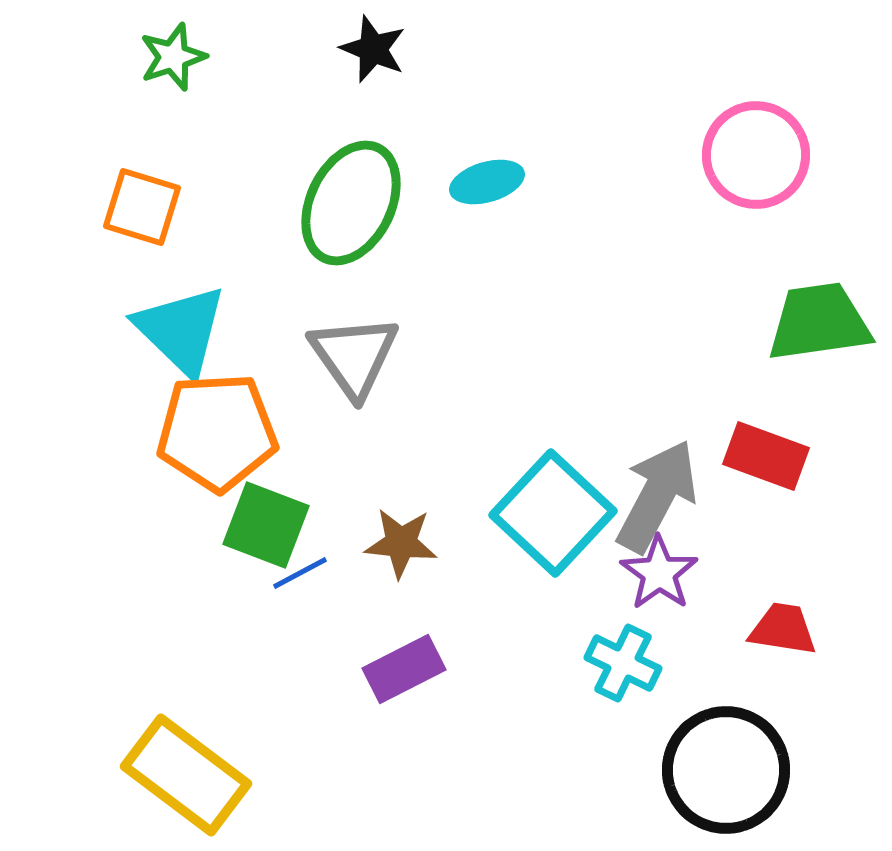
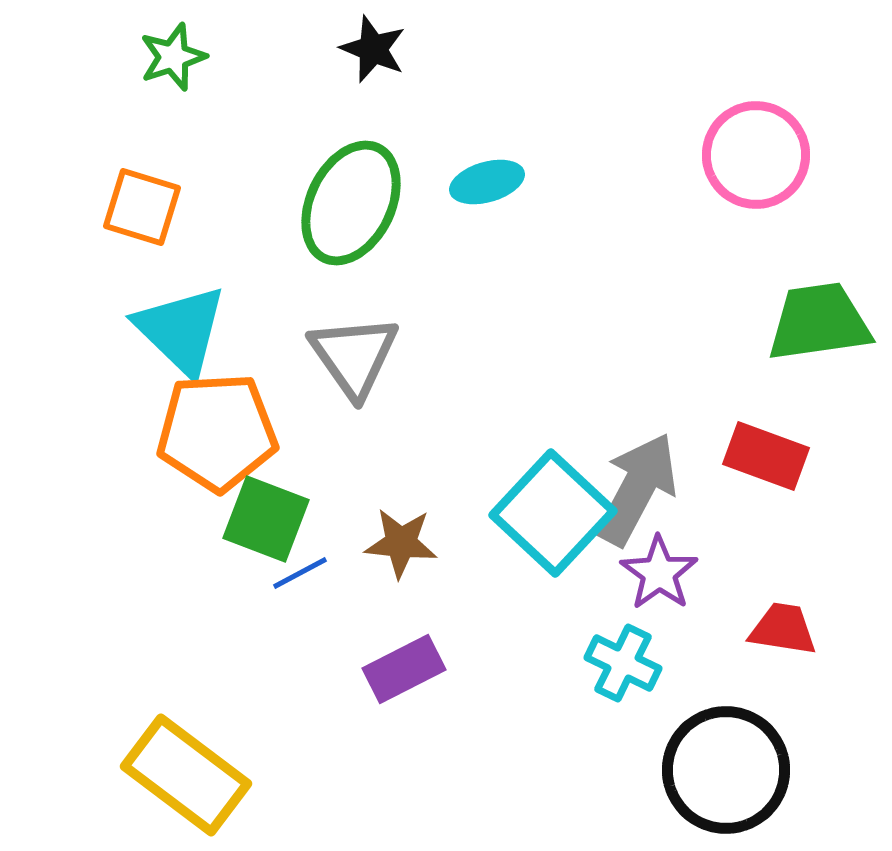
gray arrow: moved 20 px left, 7 px up
green square: moved 6 px up
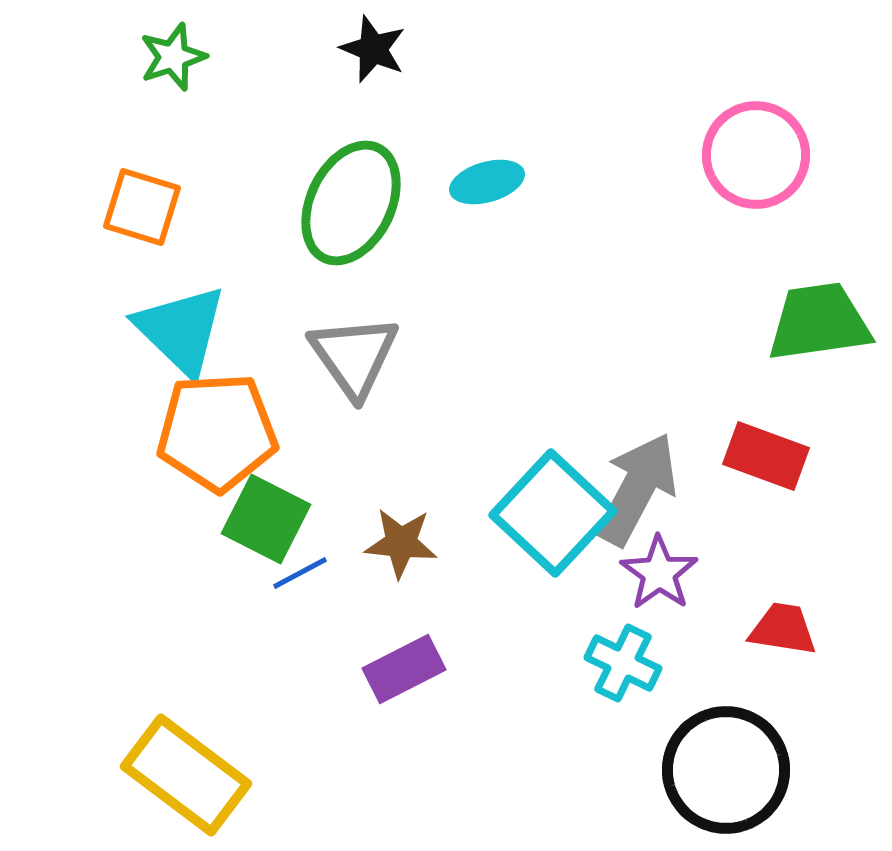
green square: rotated 6 degrees clockwise
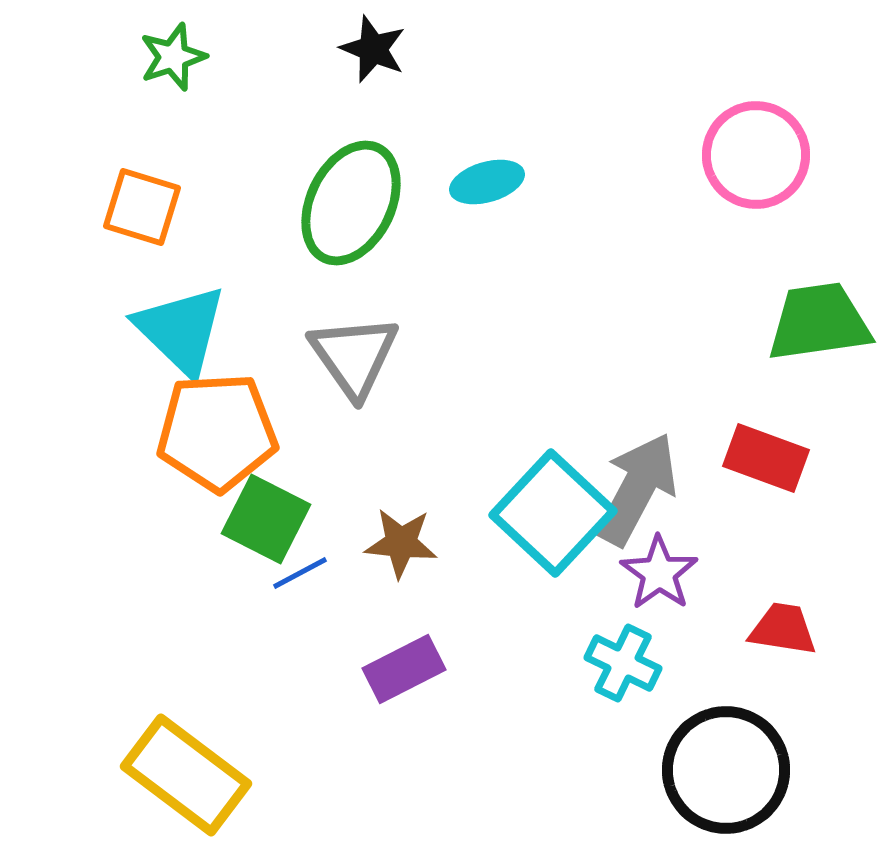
red rectangle: moved 2 px down
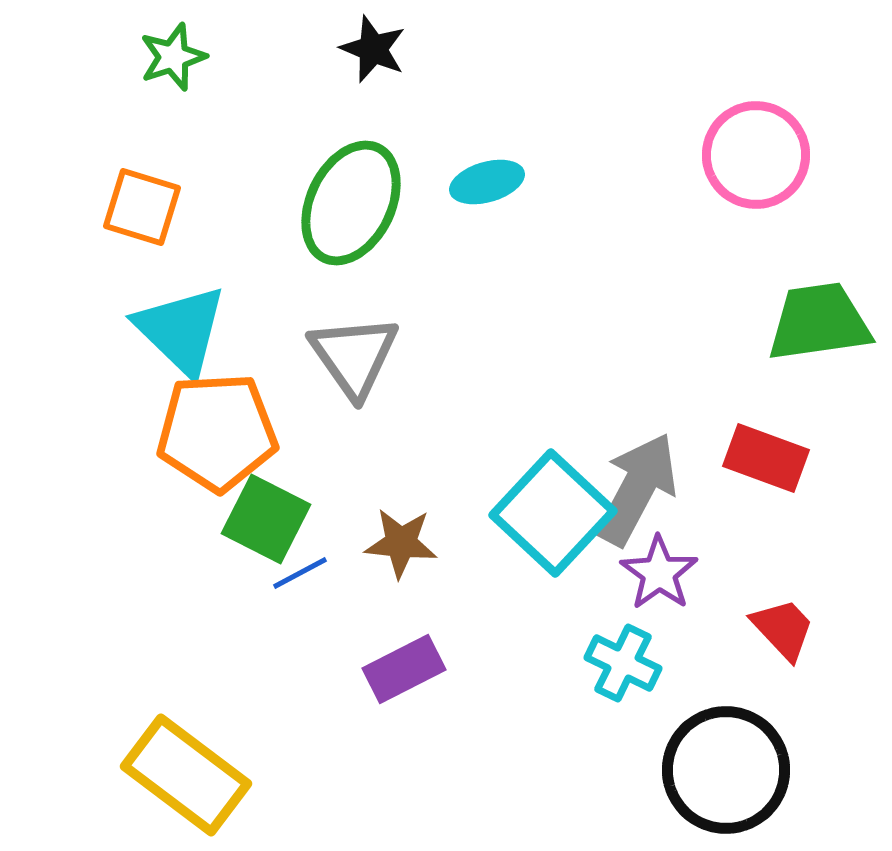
red trapezoid: rotated 38 degrees clockwise
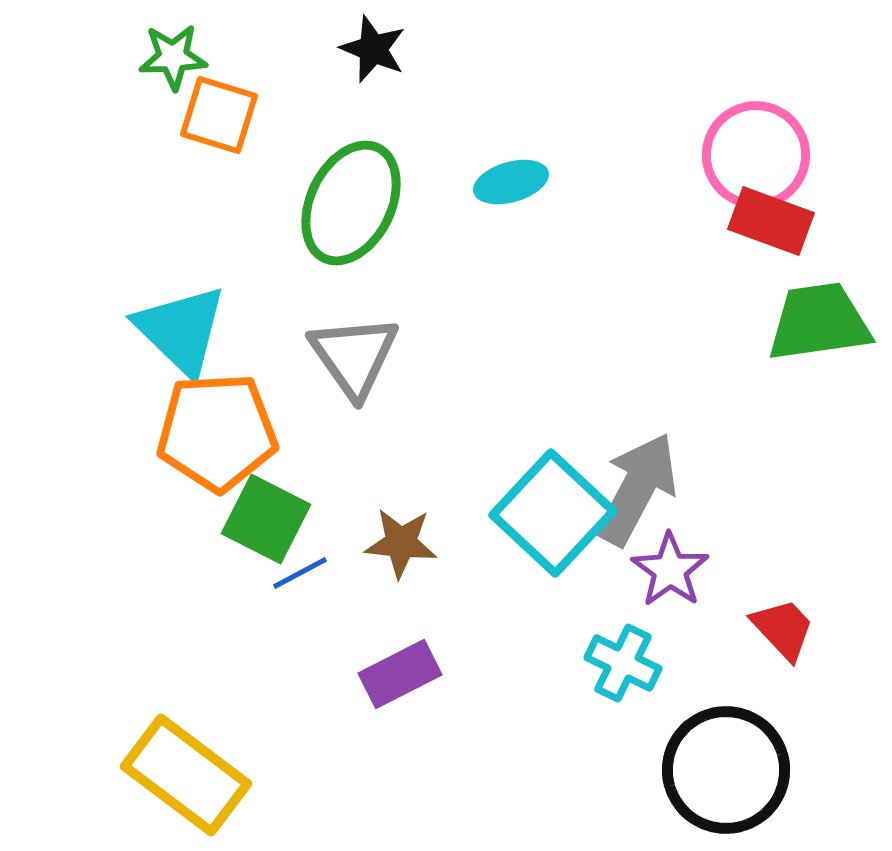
green star: rotated 16 degrees clockwise
cyan ellipse: moved 24 px right
orange square: moved 77 px right, 92 px up
red rectangle: moved 5 px right, 237 px up
purple star: moved 11 px right, 3 px up
purple rectangle: moved 4 px left, 5 px down
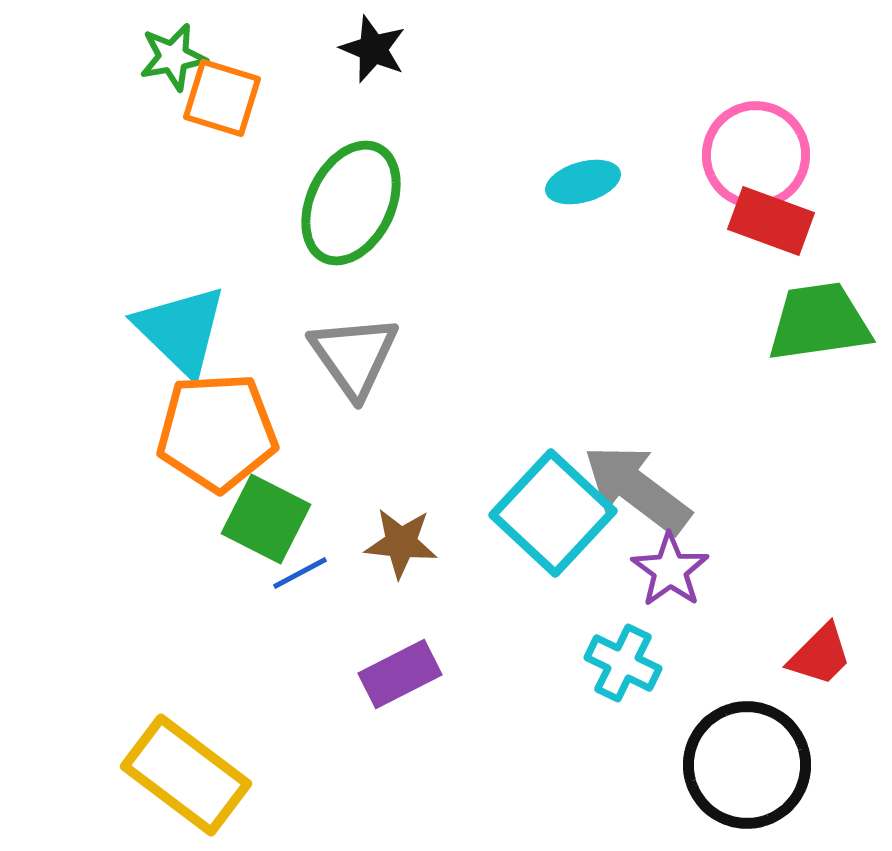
green star: rotated 8 degrees counterclockwise
orange square: moved 3 px right, 17 px up
cyan ellipse: moved 72 px right
gray arrow: rotated 81 degrees counterclockwise
red trapezoid: moved 37 px right, 26 px down; rotated 88 degrees clockwise
black circle: moved 21 px right, 5 px up
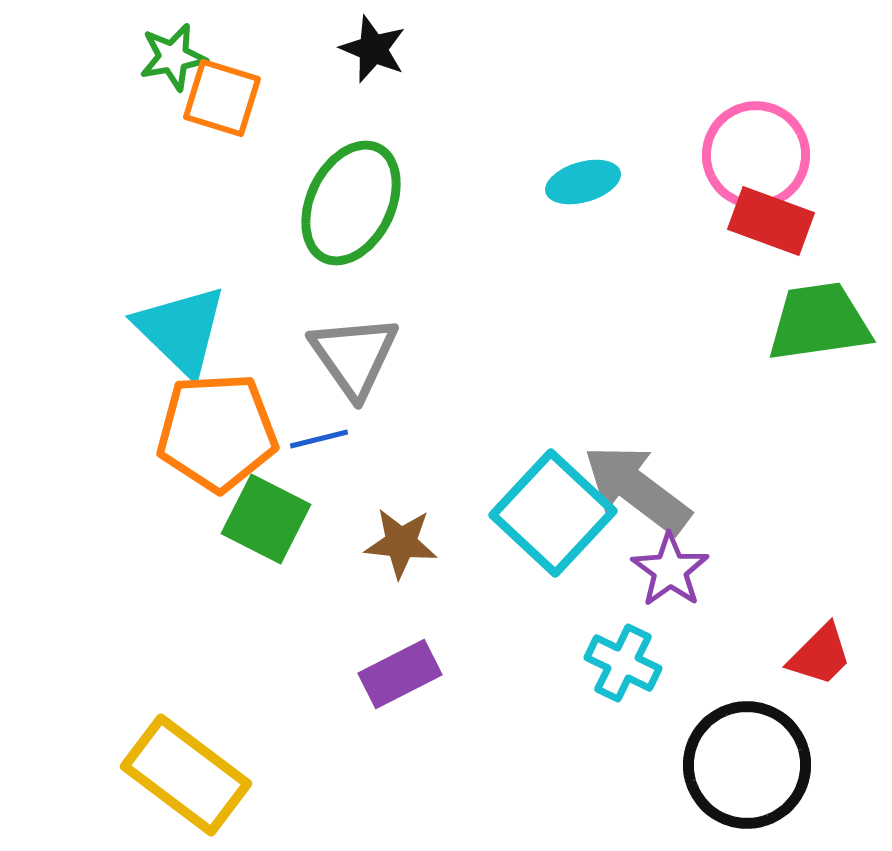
blue line: moved 19 px right, 134 px up; rotated 14 degrees clockwise
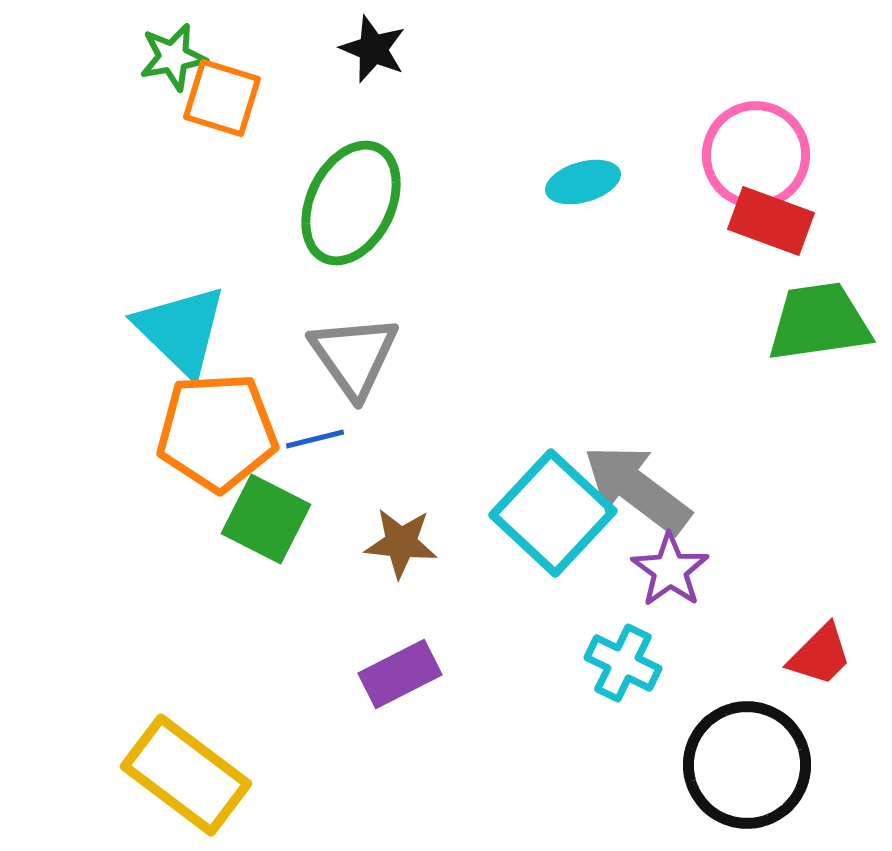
blue line: moved 4 px left
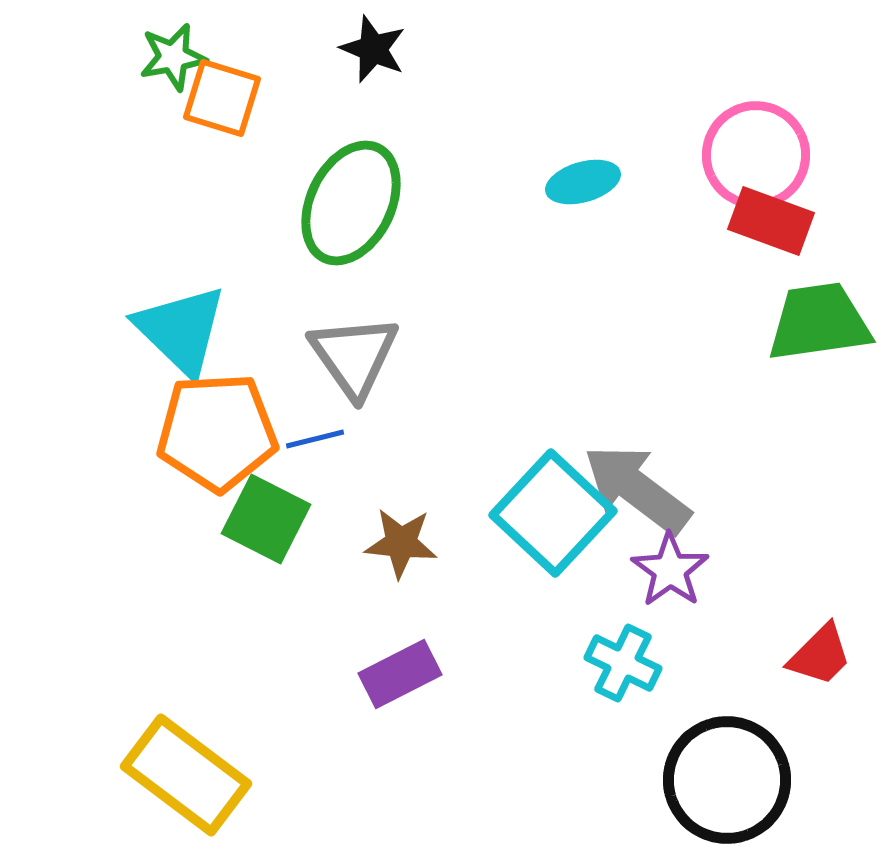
black circle: moved 20 px left, 15 px down
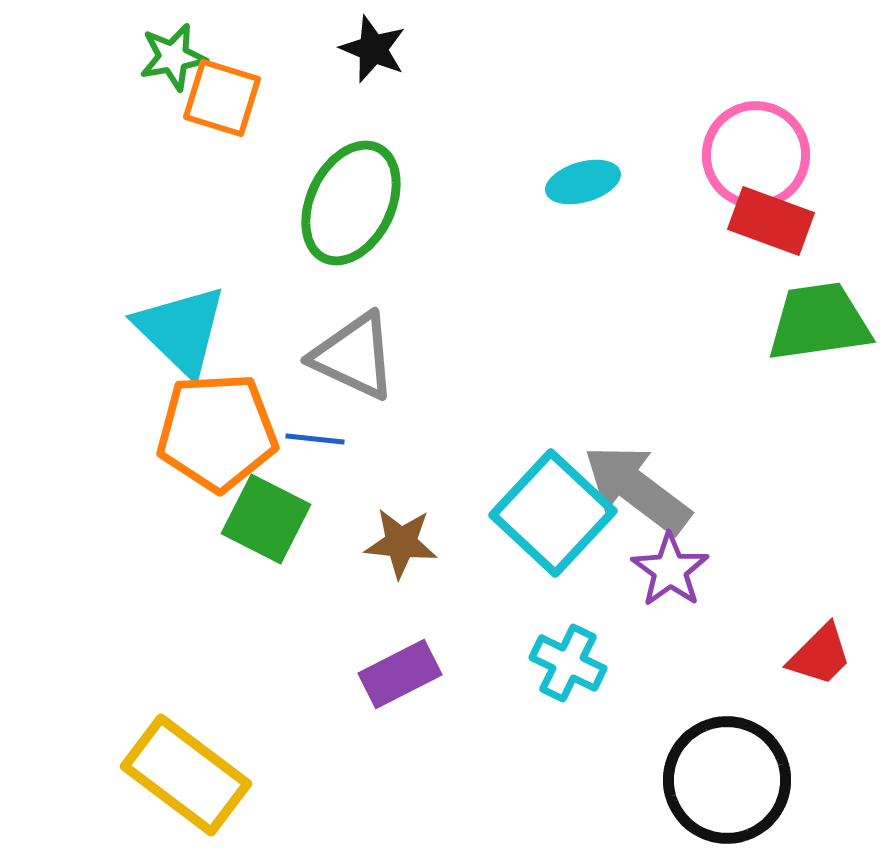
gray triangle: rotated 30 degrees counterclockwise
blue line: rotated 20 degrees clockwise
cyan cross: moved 55 px left
